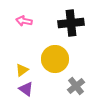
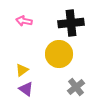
yellow circle: moved 4 px right, 5 px up
gray cross: moved 1 px down
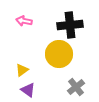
black cross: moved 1 px left, 2 px down
purple triangle: moved 2 px right, 1 px down
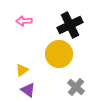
pink arrow: rotated 14 degrees counterclockwise
black cross: rotated 20 degrees counterclockwise
gray cross: rotated 12 degrees counterclockwise
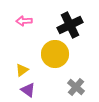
yellow circle: moved 4 px left
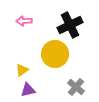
purple triangle: rotated 49 degrees counterclockwise
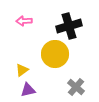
black cross: moved 1 px left, 1 px down; rotated 10 degrees clockwise
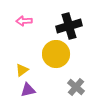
yellow circle: moved 1 px right
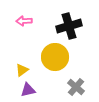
yellow circle: moved 1 px left, 3 px down
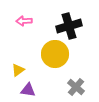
yellow circle: moved 3 px up
yellow triangle: moved 4 px left
purple triangle: rotated 21 degrees clockwise
